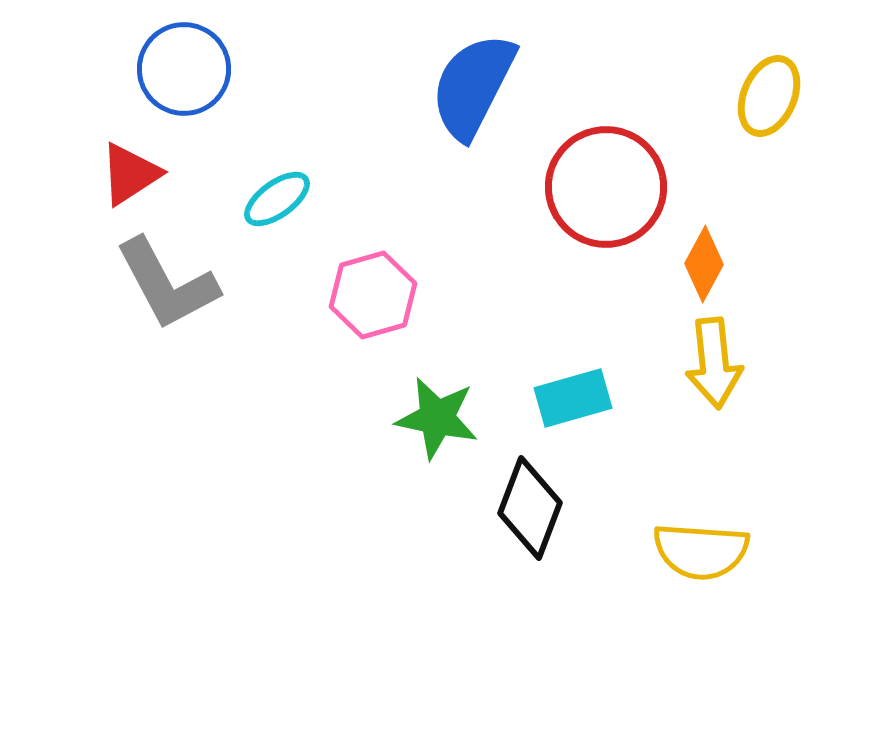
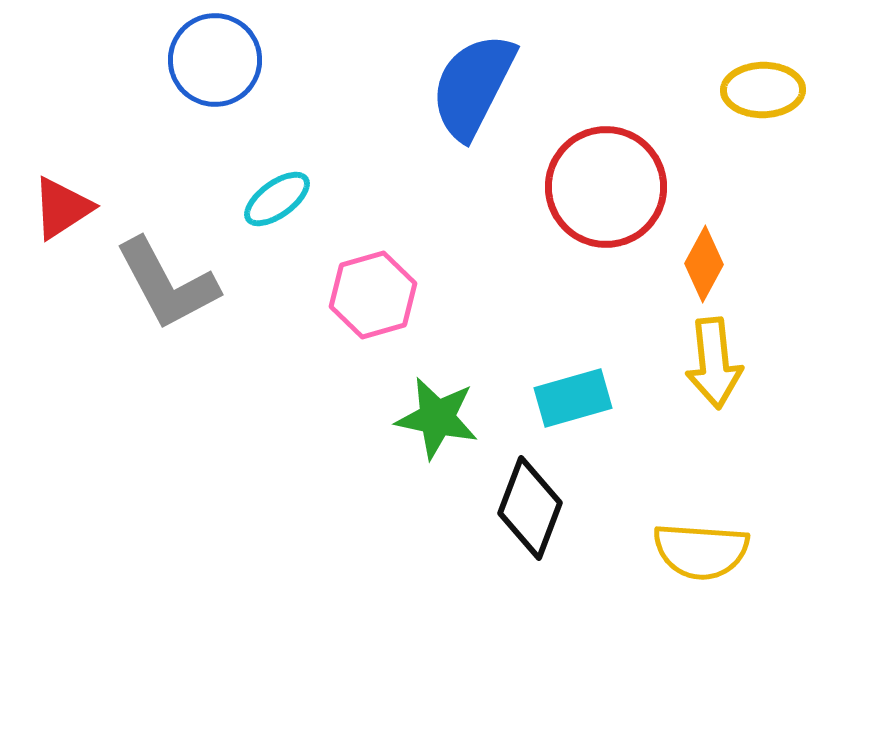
blue circle: moved 31 px right, 9 px up
yellow ellipse: moved 6 px left, 6 px up; rotated 66 degrees clockwise
red triangle: moved 68 px left, 34 px down
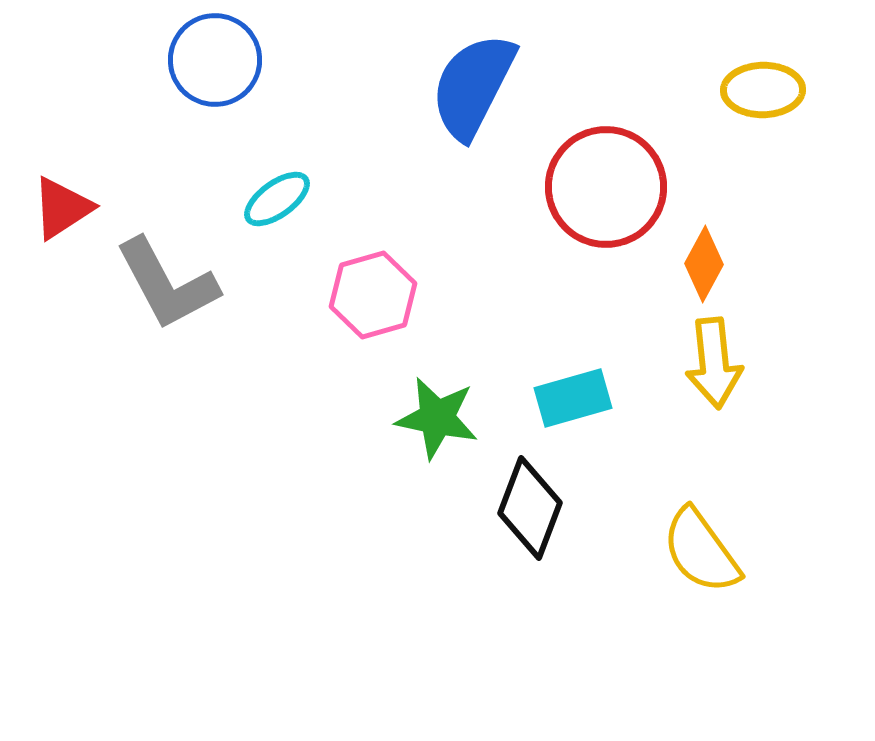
yellow semicircle: rotated 50 degrees clockwise
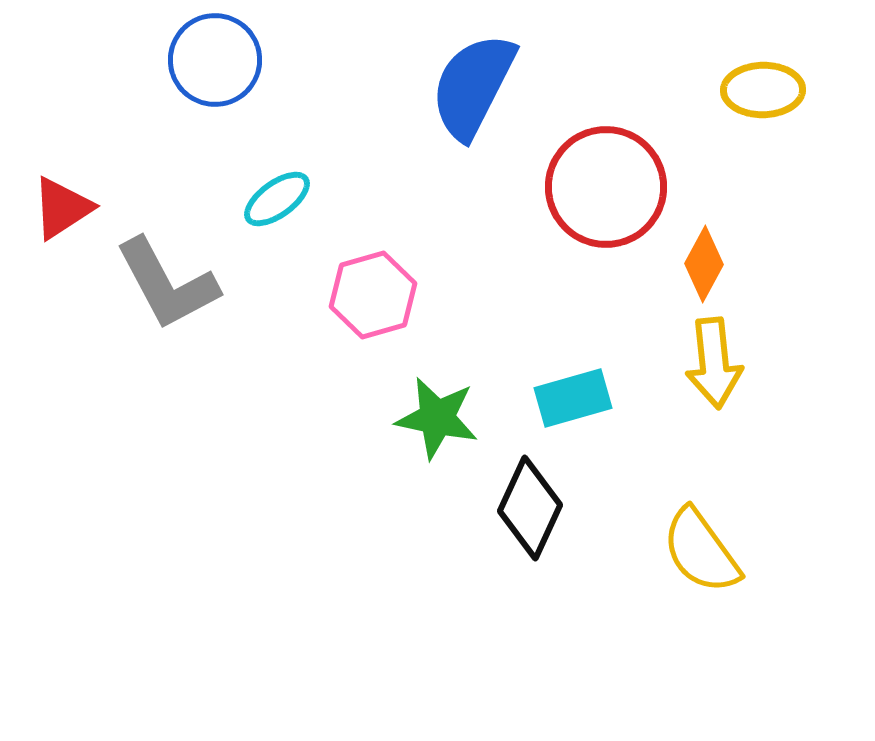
black diamond: rotated 4 degrees clockwise
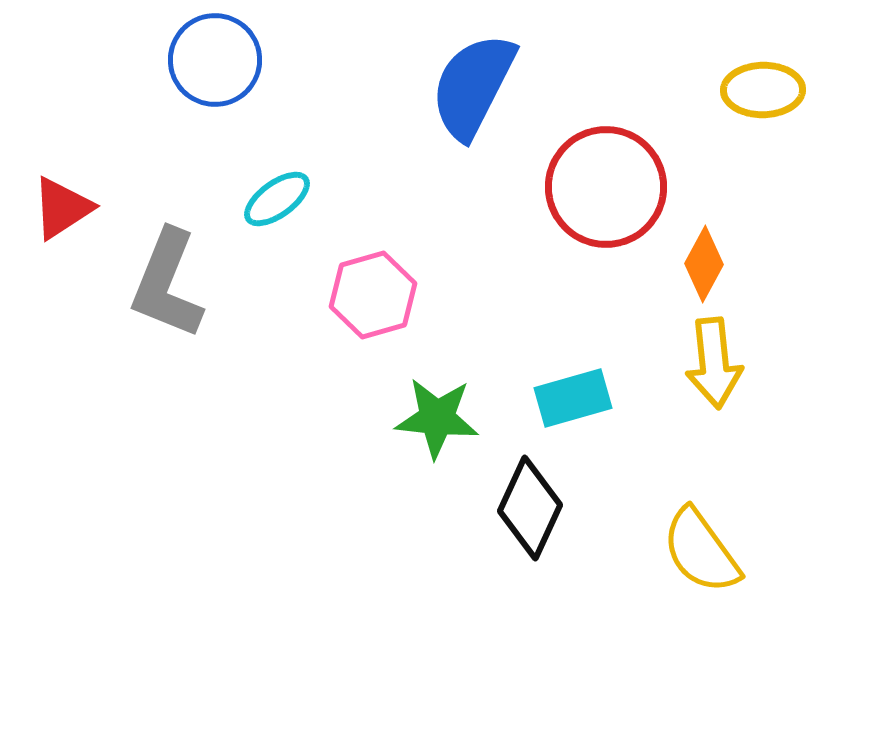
gray L-shape: rotated 50 degrees clockwise
green star: rotated 6 degrees counterclockwise
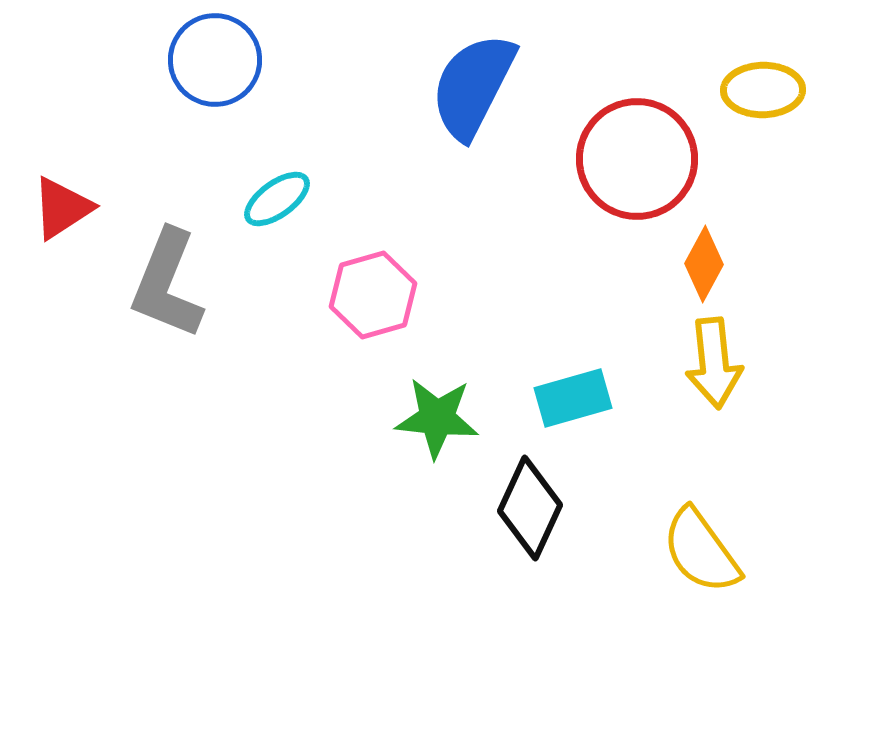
red circle: moved 31 px right, 28 px up
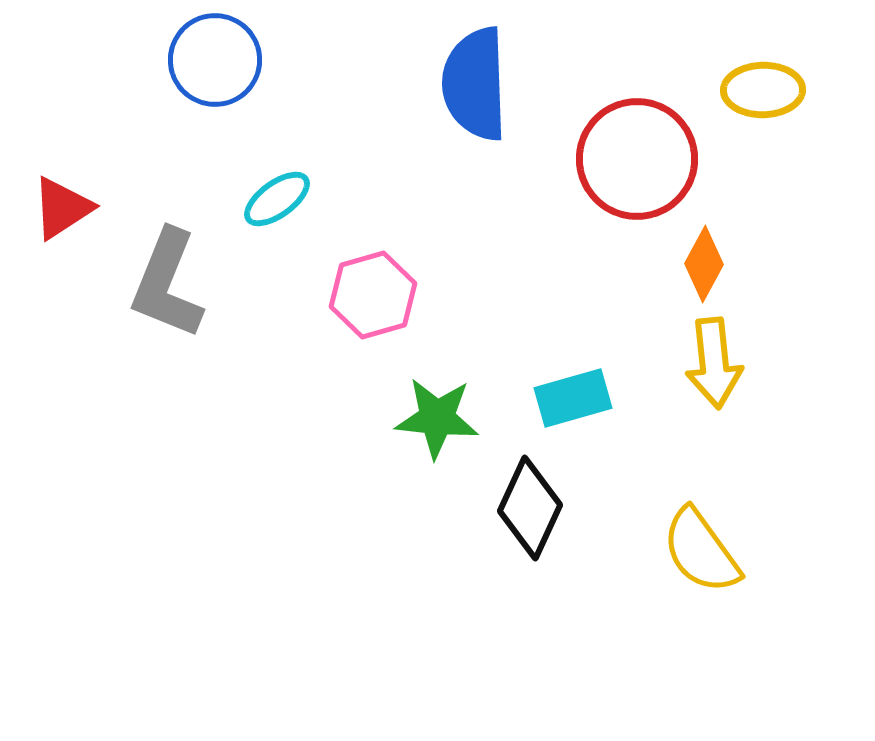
blue semicircle: moved 2 px right, 2 px up; rotated 29 degrees counterclockwise
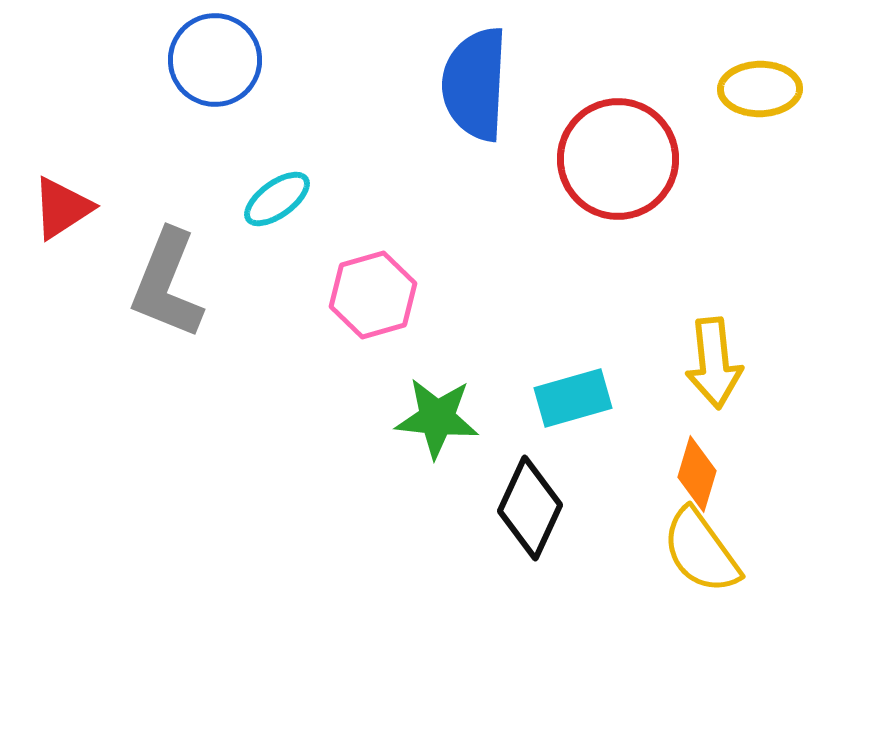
blue semicircle: rotated 5 degrees clockwise
yellow ellipse: moved 3 px left, 1 px up
red circle: moved 19 px left
orange diamond: moved 7 px left, 210 px down; rotated 12 degrees counterclockwise
